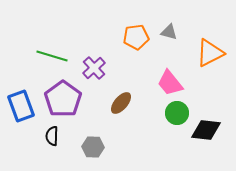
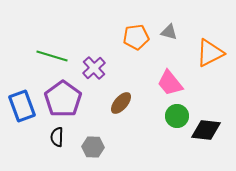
blue rectangle: moved 1 px right
green circle: moved 3 px down
black semicircle: moved 5 px right, 1 px down
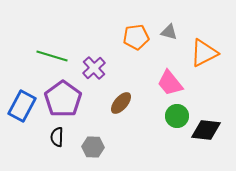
orange triangle: moved 6 px left
blue rectangle: rotated 48 degrees clockwise
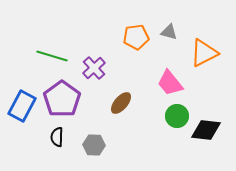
purple pentagon: moved 1 px left
gray hexagon: moved 1 px right, 2 px up
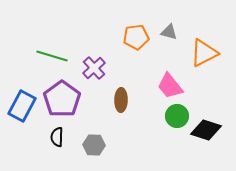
pink trapezoid: moved 3 px down
brown ellipse: moved 3 px up; rotated 40 degrees counterclockwise
black diamond: rotated 12 degrees clockwise
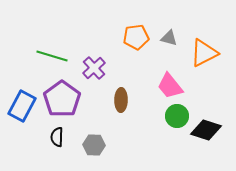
gray triangle: moved 6 px down
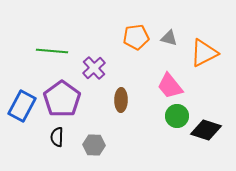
green line: moved 5 px up; rotated 12 degrees counterclockwise
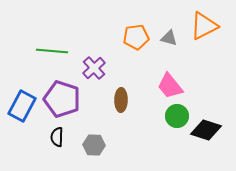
orange triangle: moved 27 px up
purple pentagon: rotated 18 degrees counterclockwise
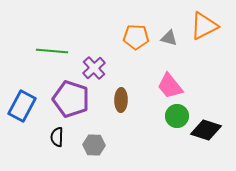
orange pentagon: rotated 10 degrees clockwise
purple pentagon: moved 9 px right
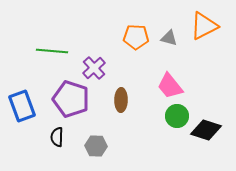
blue rectangle: rotated 48 degrees counterclockwise
gray hexagon: moved 2 px right, 1 px down
